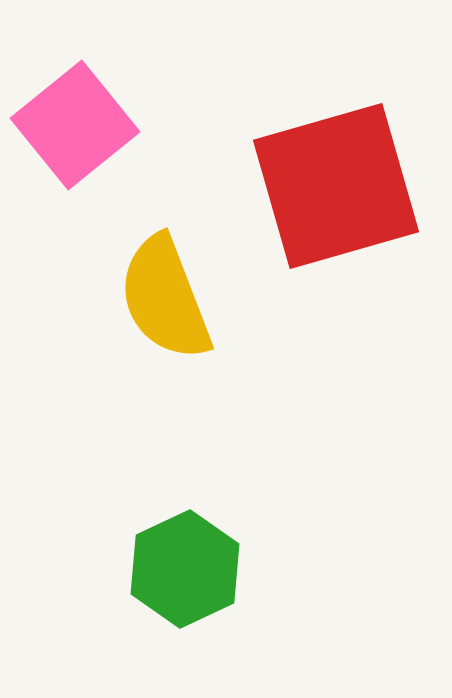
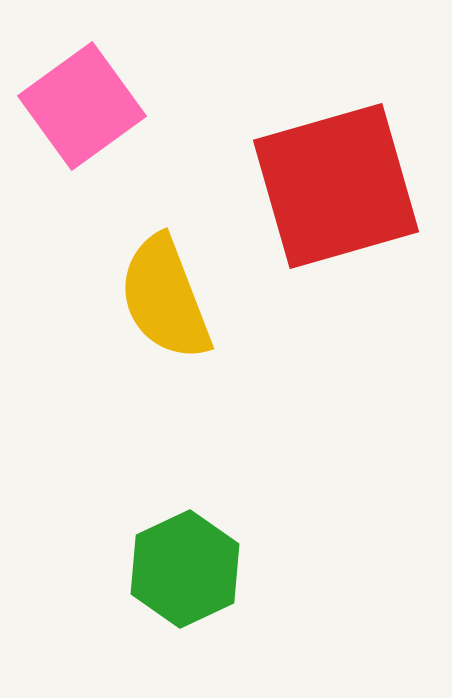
pink square: moved 7 px right, 19 px up; rotated 3 degrees clockwise
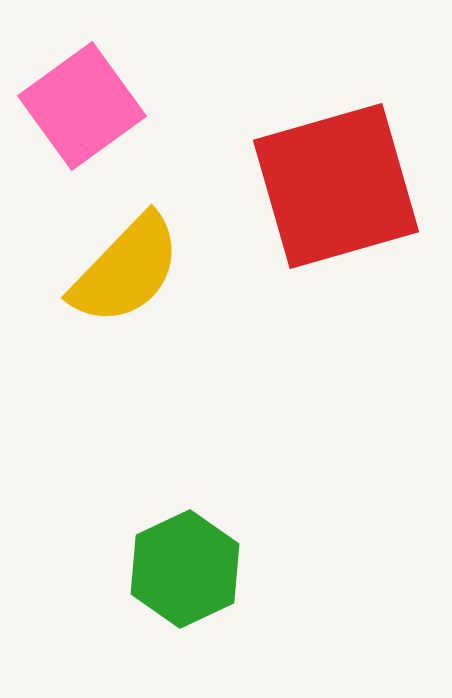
yellow semicircle: moved 39 px left, 28 px up; rotated 115 degrees counterclockwise
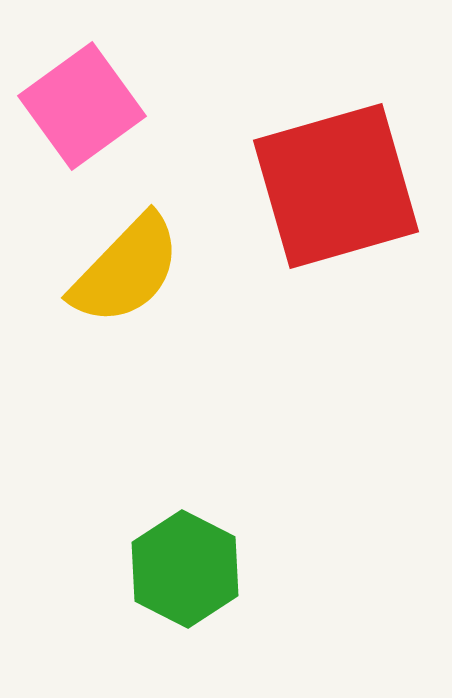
green hexagon: rotated 8 degrees counterclockwise
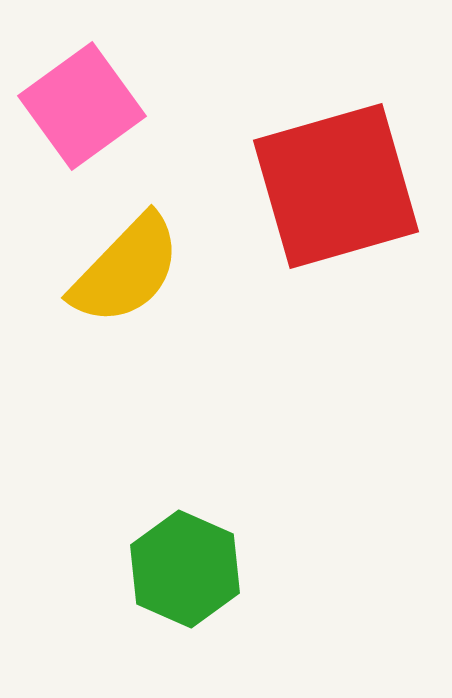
green hexagon: rotated 3 degrees counterclockwise
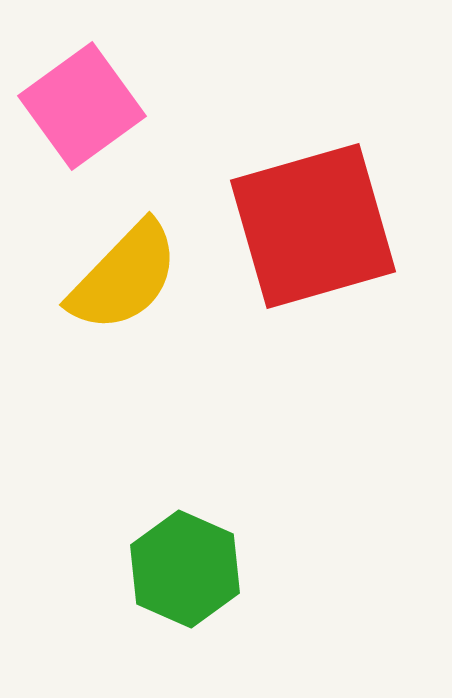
red square: moved 23 px left, 40 px down
yellow semicircle: moved 2 px left, 7 px down
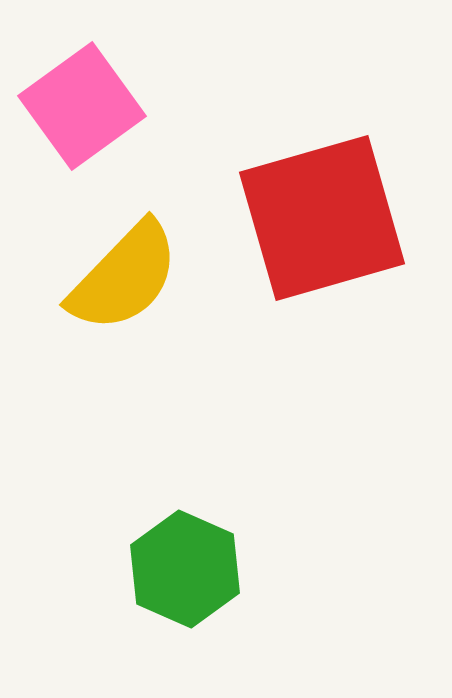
red square: moved 9 px right, 8 px up
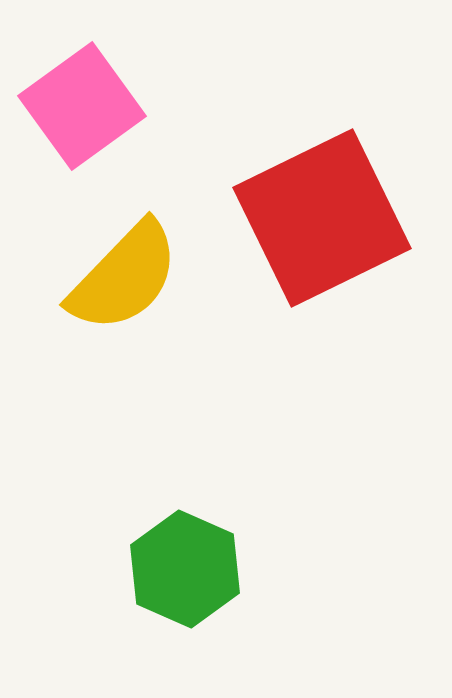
red square: rotated 10 degrees counterclockwise
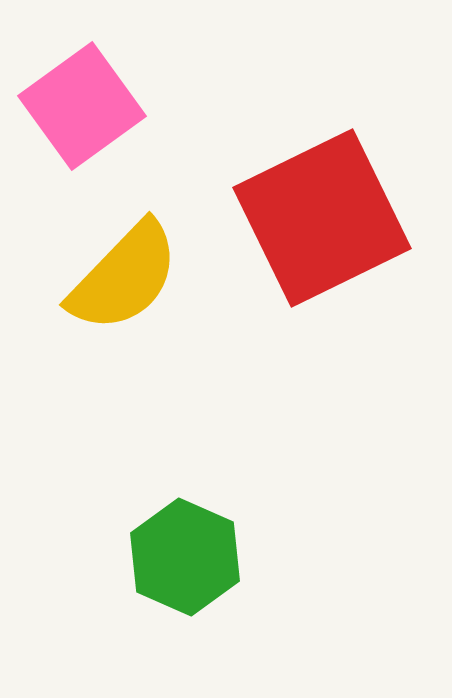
green hexagon: moved 12 px up
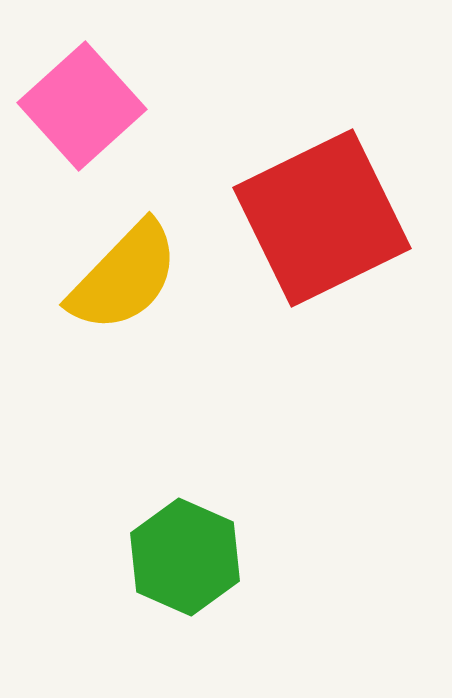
pink square: rotated 6 degrees counterclockwise
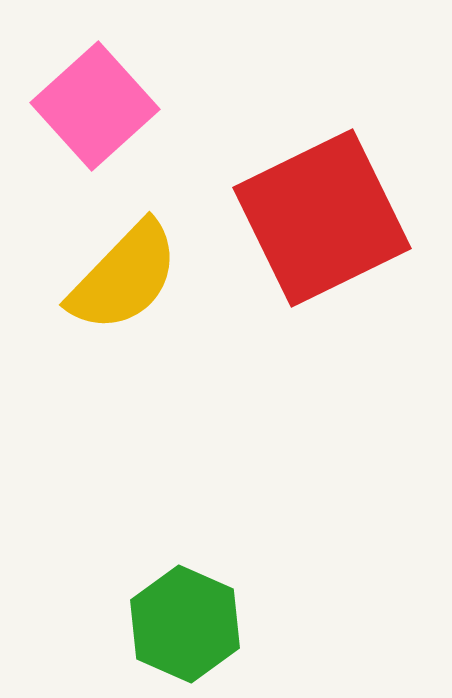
pink square: moved 13 px right
green hexagon: moved 67 px down
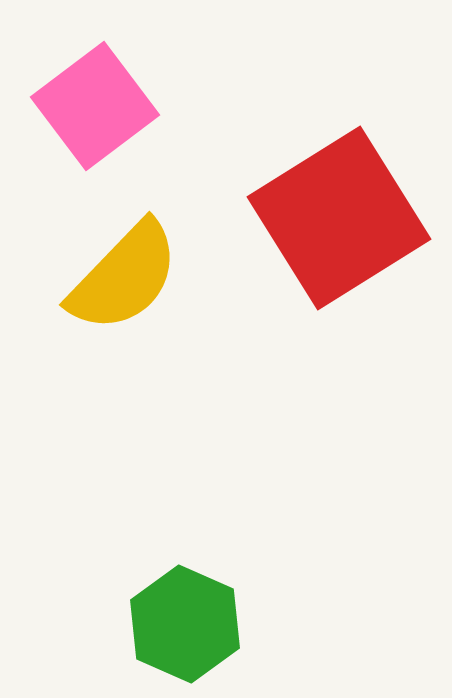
pink square: rotated 5 degrees clockwise
red square: moved 17 px right; rotated 6 degrees counterclockwise
